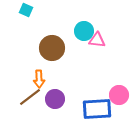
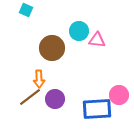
cyan circle: moved 5 px left
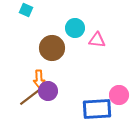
cyan circle: moved 4 px left, 3 px up
purple circle: moved 7 px left, 8 px up
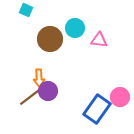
pink triangle: moved 2 px right
brown circle: moved 2 px left, 9 px up
orange arrow: moved 1 px up
pink circle: moved 1 px right, 2 px down
blue rectangle: rotated 52 degrees counterclockwise
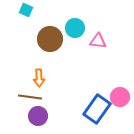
pink triangle: moved 1 px left, 1 px down
purple circle: moved 10 px left, 25 px down
brown line: rotated 45 degrees clockwise
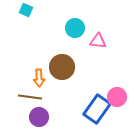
brown circle: moved 12 px right, 28 px down
pink circle: moved 3 px left
purple circle: moved 1 px right, 1 px down
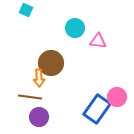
brown circle: moved 11 px left, 4 px up
